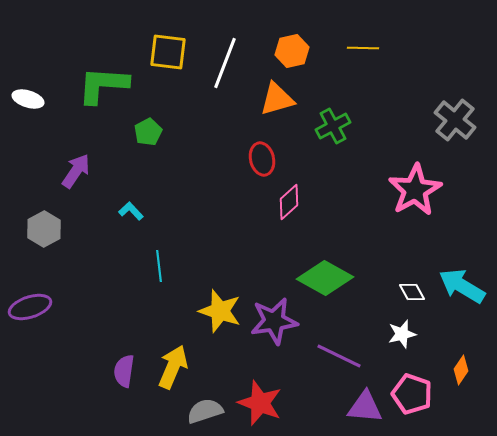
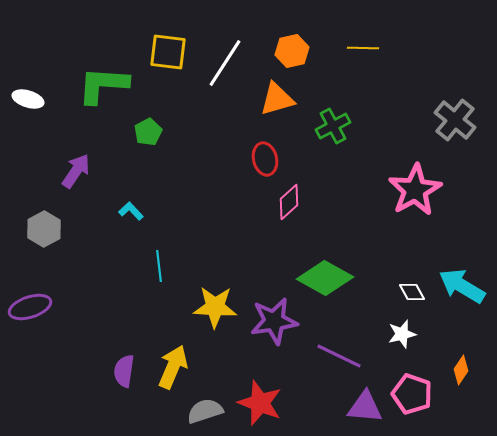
white line: rotated 12 degrees clockwise
red ellipse: moved 3 px right
yellow star: moved 5 px left, 4 px up; rotated 15 degrees counterclockwise
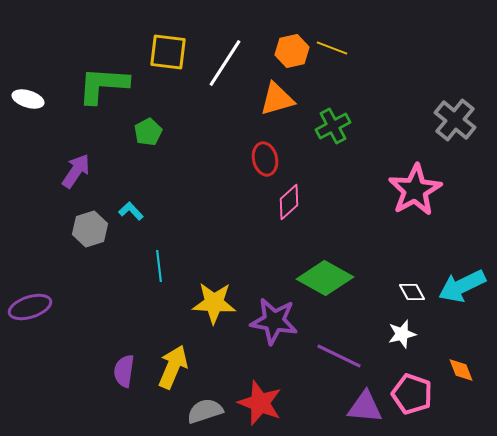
yellow line: moved 31 px left; rotated 20 degrees clockwise
gray hexagon: moved 46 px right; rotated 12 degrees clockwise
cyan arrow: rotated 57 degrees counterclockwise
yellow star: moved 1 px left, 4 px up
purple star: rotated 18 degrees clockwise
orange diamond: rotated 56 degrees counterclockwise
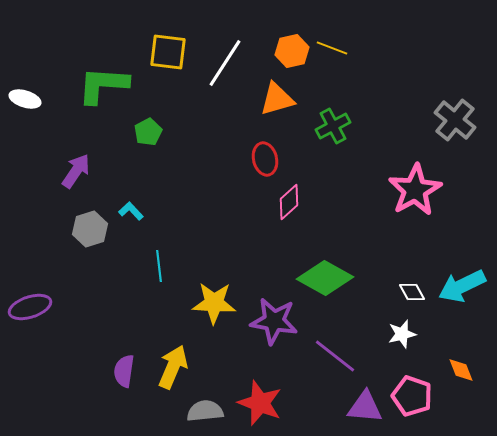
white ellipse: moved 3 px left
purple line: moved 4 px left; rotated 12 degrees clockwise
pink pentagon: moved 2 px down
gray semicircle: rotated 12 degrees clockwise
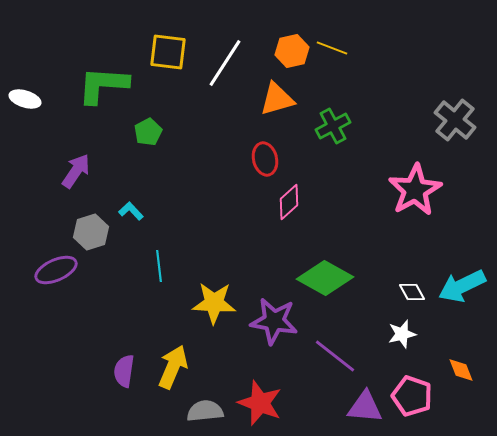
gray hexagon: moved 1 px right, 3 px down
purple ellipse: moved 26 px right, 37 px up; rotated 6 degrees counterclockwise
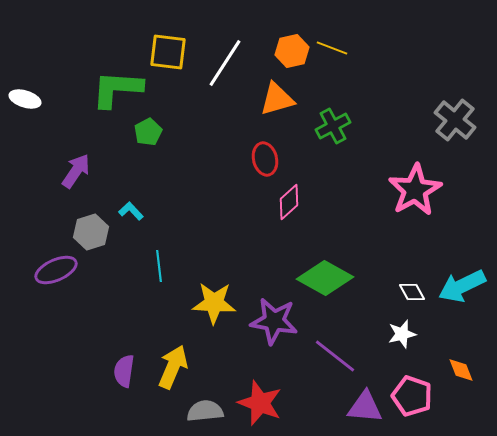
green L-shape: moved 14 px right, 4 px down
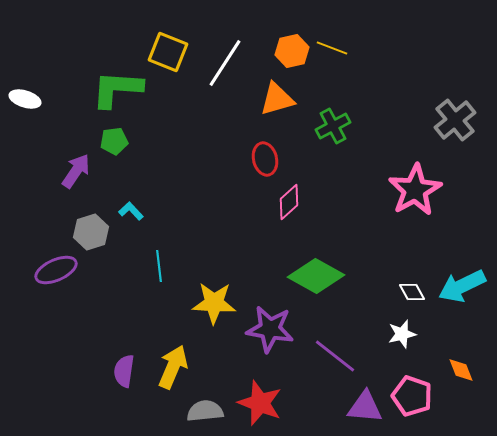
yellow square: rotated 15 degrees clockwise
gray cross: rotated 12 degrees clockwise
green pentagon: moved 34 px left, 9 px down; rotated 20 degrees clockwise
green diamond: moved 9 px left, 2 px up
purple star: moved 4 px left, 8 px down
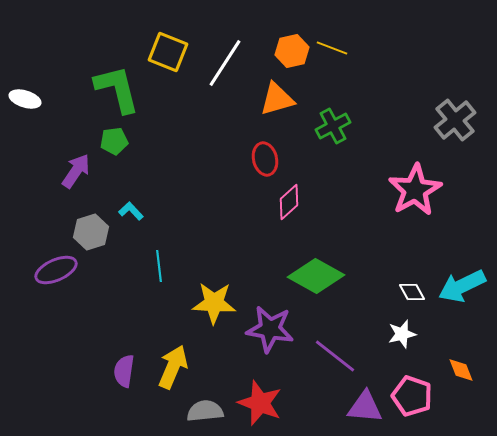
green L-shape: rotated 72 degrees clockwise
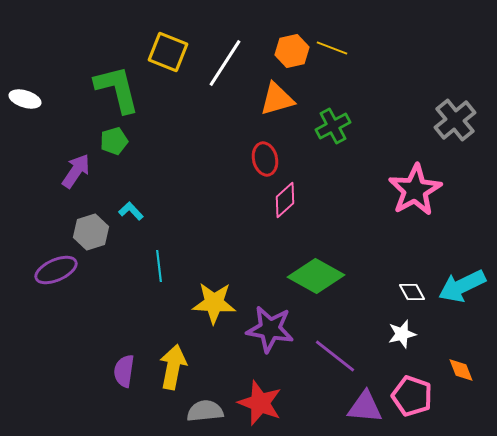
green pentagon: rotated 8 degrees counterclockwise
pink diamond: moved 4 px left, 2 px up
yellow arrow: rotated 12 degrees counterclockwise
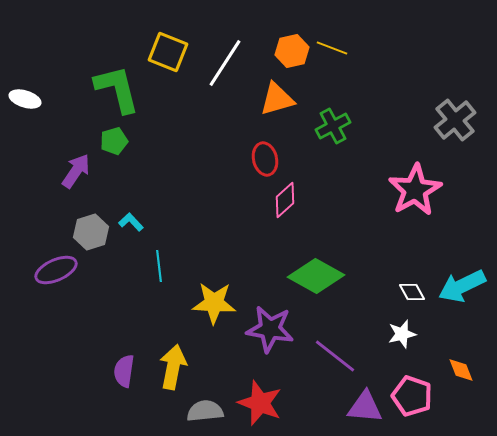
cyan L-shape: moved 11 px down
